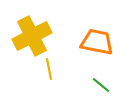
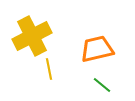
orange trapezoid: moved 7 px down; rotated 24 degrees counterclockwise
green line: moved 1 px right
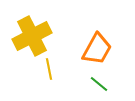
orange trapezoid: rotated 132 degrees clockwise
green line: moved 3 px left, 1 px up
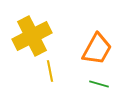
yellow line: moved 1 px right, 2 px down
green line: rotated 24 degrees counterclockwise
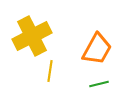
yellow line: rotated 20 degrees clockwise
green line: rotated 30 degrees counterclockwise
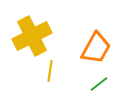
orange trapezoid: moved 1 px left, 1 px up
green line: rotated 24 degrees counterclockwise
